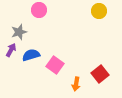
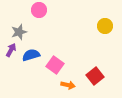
yellow circle: moved 6 px right, 15 px down
red square: moved 5 px left, 2 px down
orange arrow: moved 8 px left, 1 px down; rotated 88 degrees counterclockwise
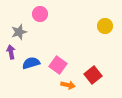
pink circle: moved 1 px right, 4 px down
purple arrow: moved 2 px down; rotated 40 degrees counterclockwise
blue semicircle: moved 8 px down
pink square: moved 3 px right
red square: moved 2 px left, 1 px up
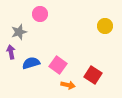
red square: rotated 18 degrees counterclockwise
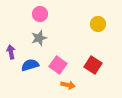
yellow circle: moved 7 px left, 2 px up
gray star: moved 20 px right, 6 px down
blue semicircle: moved 1 px left, 2 px down
red square: moved 10 px up
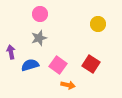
red square: moved 2 px left, 1 px up
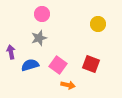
pink circle: moved 2 px right
red square: rotated 12 degrees counterclockwise
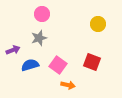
purple arrow: moved 2 px right, 2 px up; rotated 80 degrees clockwise
red square: moved 1 px right, 2 px up
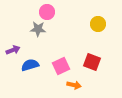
pink circle: moved 5 px right, 2 px up
gray star: moved 1 px left, 9 px up; rotated 21 degrees clockwise
pink square: moved 3 px right, 1 px down; rotated 30 degrees clockwise
orange arrow: moved 6 px right
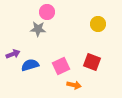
purple arrow: moved 4 px down
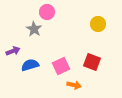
gray star: moved 4 px left; rotated 28 degrees clockwise
purple arrow: moved 3 px up
